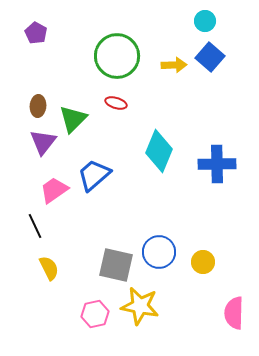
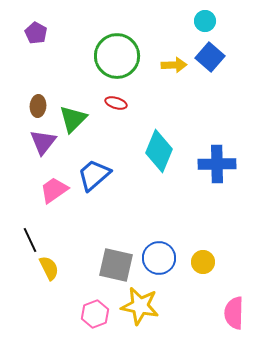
black line: moved 5 px left, 14 px down
blue circle: moved 6 px down
pink hexagon: rotated 8 degrees counterclockwise
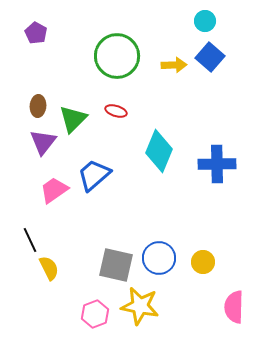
red ellipse: moved 8 px down
pink semicircle: moved 6 px up
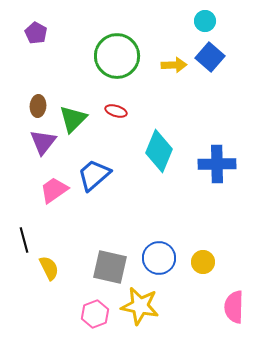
black line: moved 6 px left; rotated 10 degrees clockwise
gray square: moved 6 px left, 2 px down
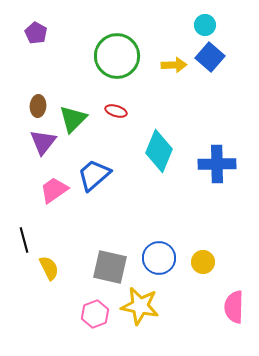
cyan circle: moved 4 px down
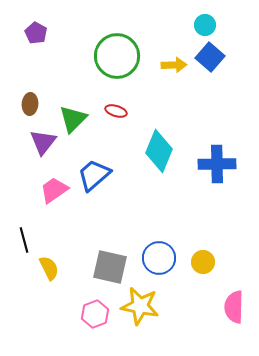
brown ellipse: moved 8 px left, 2 px up
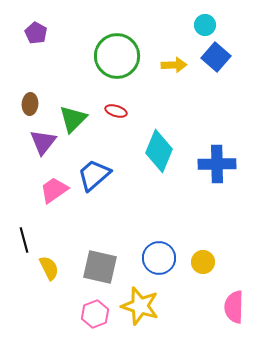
blue square: moved 6 px right
gray square: moved 10 px left
yellow star: rotated 6 degrees clockwise
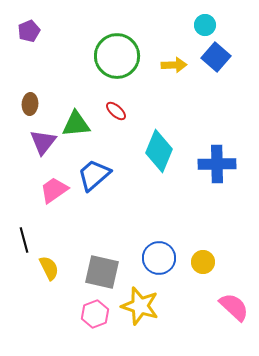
purple pentagon: moved 7 px left, 2 px up; rotated 20 degrees clockwise
red ellipse: rotated 25 degrees clockwise
green triangle: moved 3 px right, 5 px down; rotated 40 degrees clockwise
gray square: moved 2 px right, 5 px down
pink semicircle: rotated 132 degrees clockwise
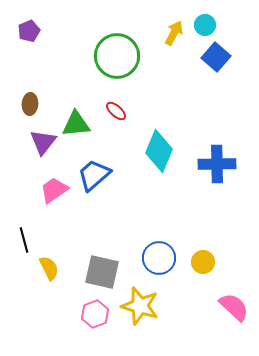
yellow arrow: moved 32 px up; rotated 60 degrees counterclockwise
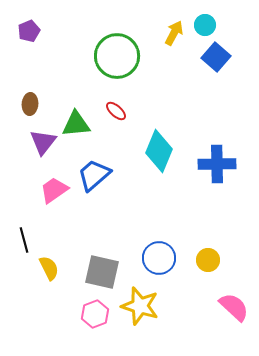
yellow circle: moved 5 px right, 2 px up
